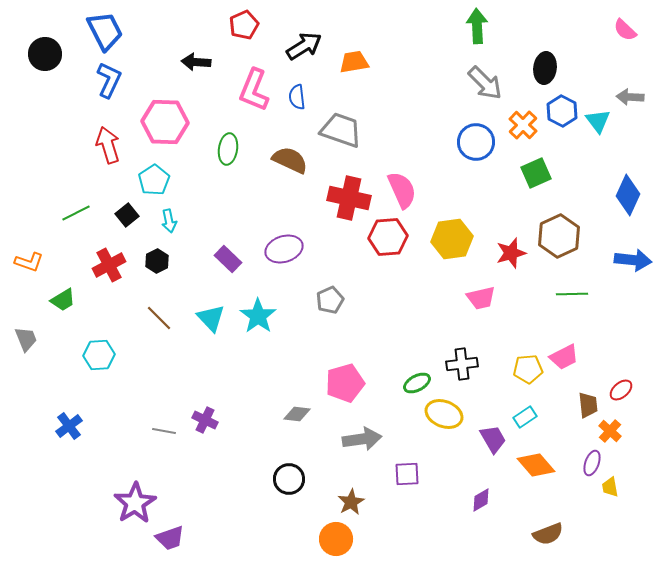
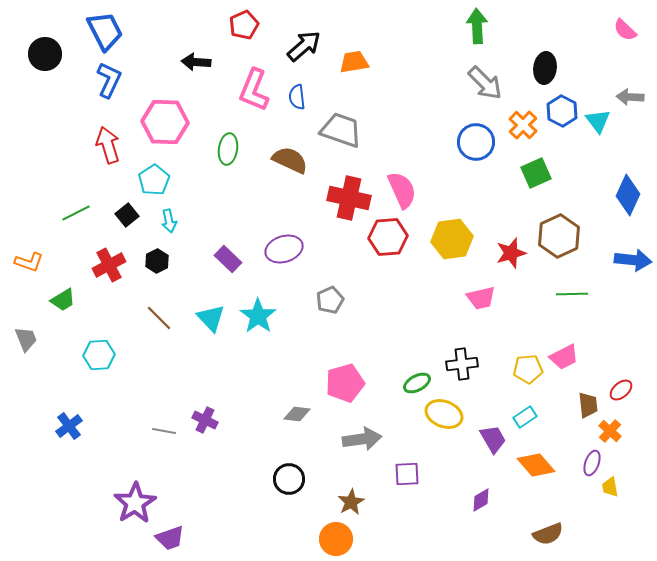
black arrow at (304, 46): rotated 9 degrees counterclockwise
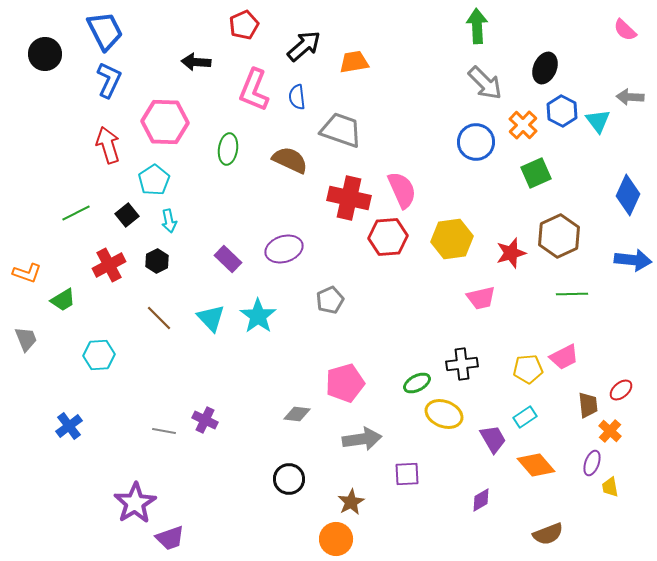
black ellipse at (545, 68): rotated 16 degrees clockwise
orange L-shape at (29, 262): moved 2 px left, 11 px down
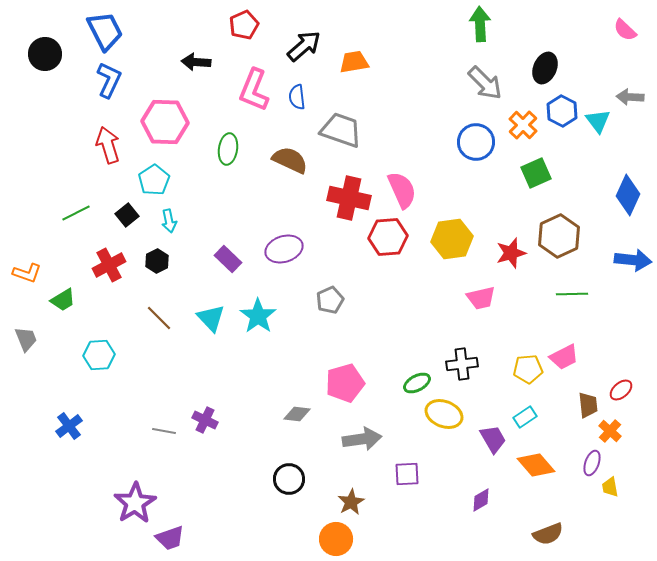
green arrow at (477, 26): moved 3 px right, 2 px up
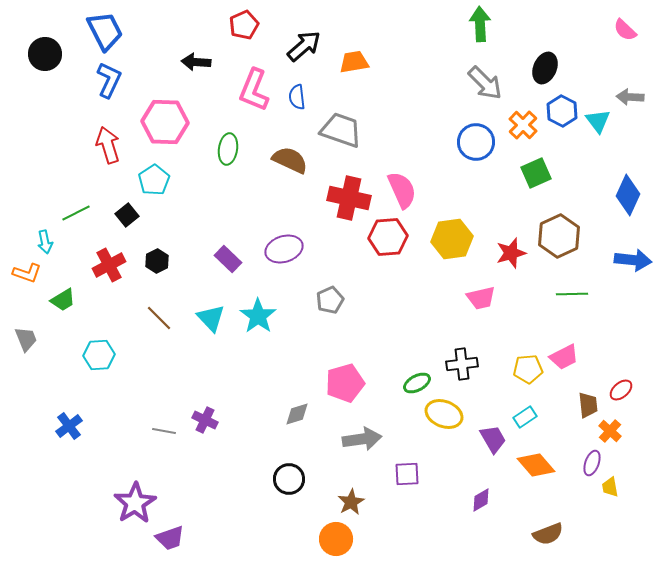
cyan arrow at (169, 221): moved 124 px left, 21 px down
gray diamond at (297, 414): rotated 24 degrees counterclockwise
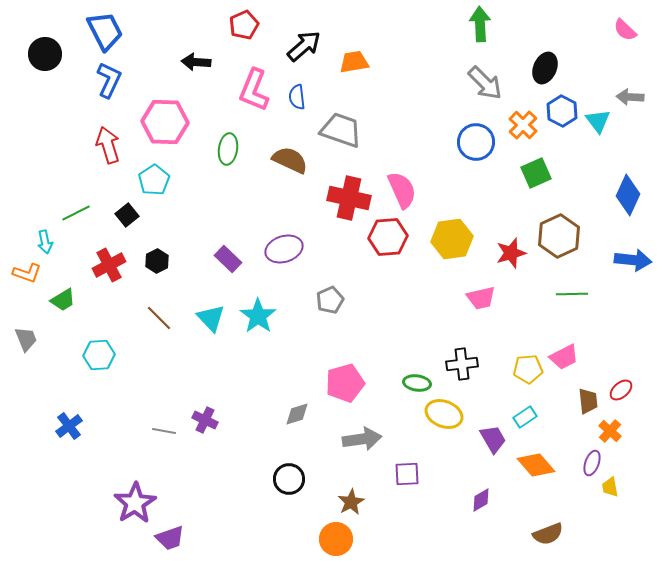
green ellipse at (417, 383): rotated 36 degrees clockwise
brown trapezoid at (588, 405): moved 4 px up
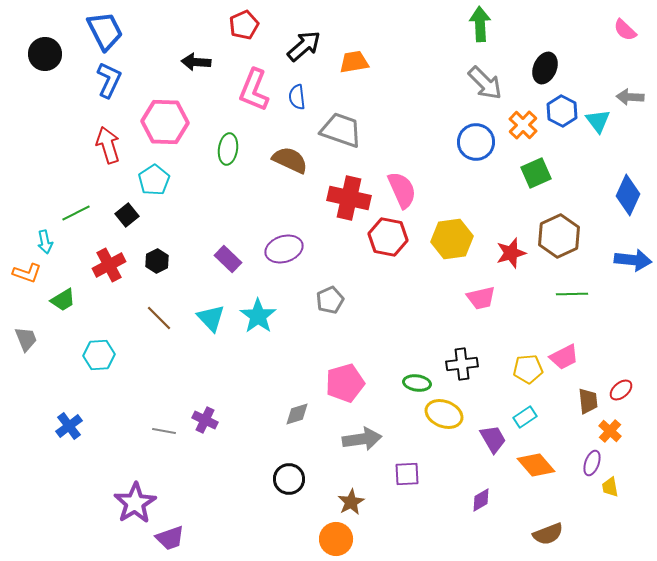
red hexagon at (388, 237): rotated 15 degrees clockwise
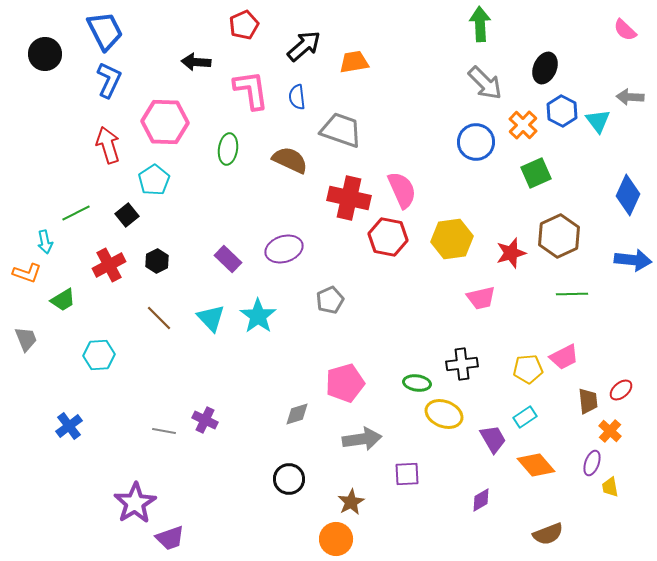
pink L-shape at (254, 90): moved 3 px left; rotated 150 degrees clockwise
